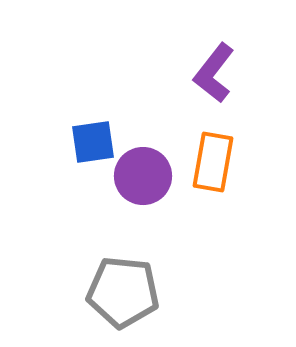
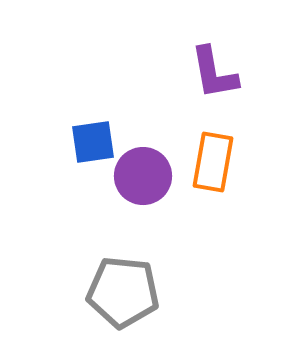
purple L-shape: rotated 48 degrees counterclockwise
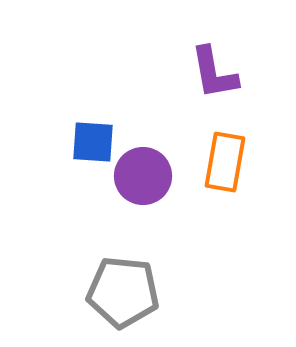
blue square: rotated 12 degrees clockwise
orange rectangle: moved 12 px right
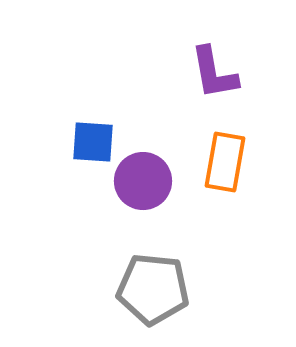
purple circle: moved 5 px down
gray pentagon: moved 30 px right, 3 px up
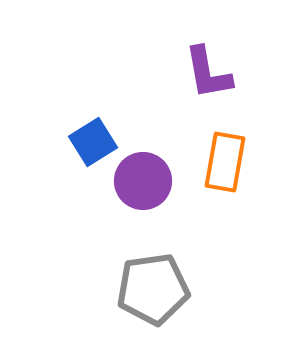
purple L-shape: moved 6 px left
blue square: rotated 36 degrees counterclockwise
gray pentagon: rotated 14 degrees counterclockwise
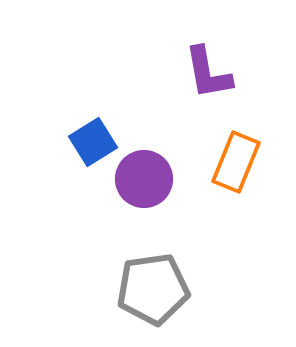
orange rectangle: moved 11 px right; rotated 12 degrees clockwise
purple circle: moved 1 px right, 2 px up
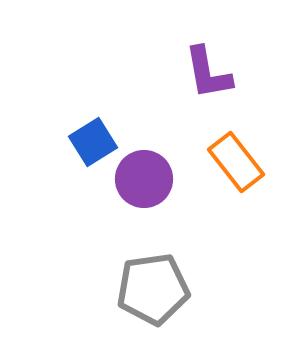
orange rectangle: rotated 60 degrees counterclockwise
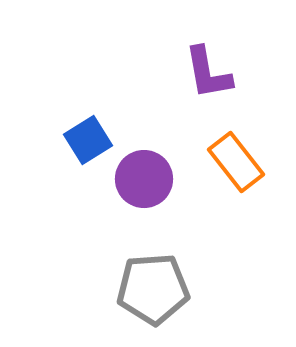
blue square: moved 5 px left, 2 px up
gray pentagon: rotated 4 degrees clockwise
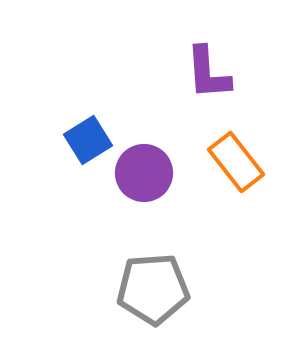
purple L-shape: rotated 6 degrees clockwise
purple circle: moved 6 px up
